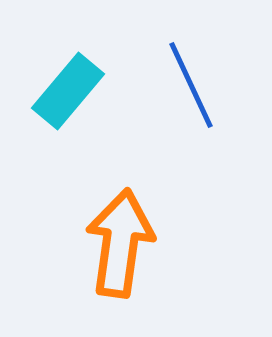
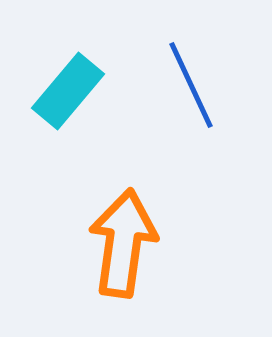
orange arrow: moved 3 px right
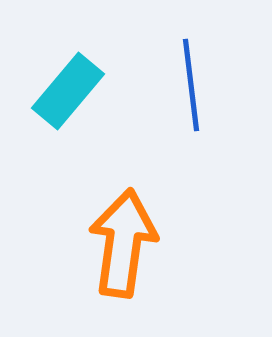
blue line: rotated 18 degrees clockwise
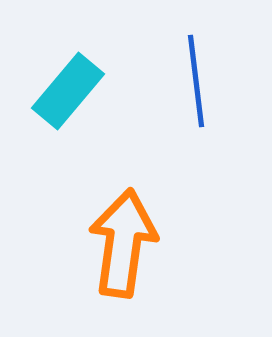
blue line: moved 5 px right, 4 px up
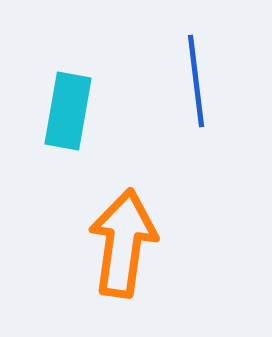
cyan rectangle: moved 20 px down; rotated 30 degrees counterclockwise
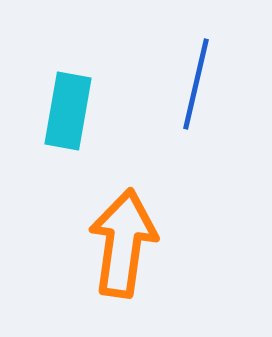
blue line: moved 3 px down; rotated 20 degrees clockwise
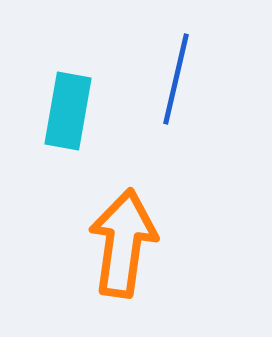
blue line: moved 20 px left, 5 px up
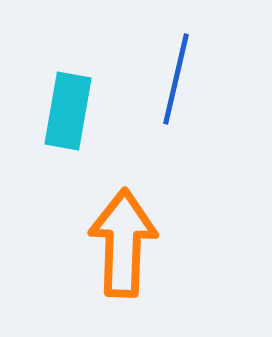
orange arrow: rotated 6 degrees counterclockwise
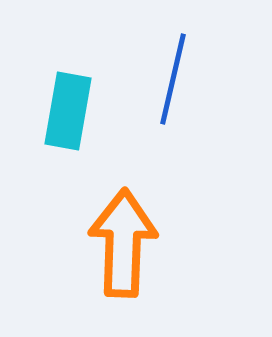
blue line: moved 3 px left
